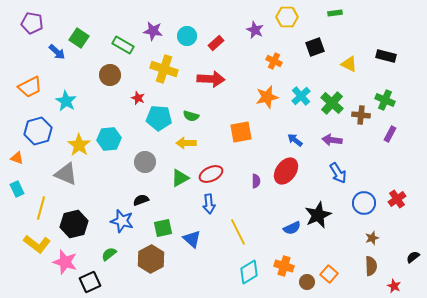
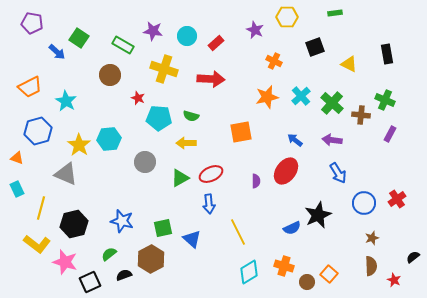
black rectangle at (386, 56): moved 1 px right, 2 px up; rotated 66 degrees clockwise
black semicircle at (141, 200): moved 17 px left, 75 px down
red star at (394, 286): moved 6 px up
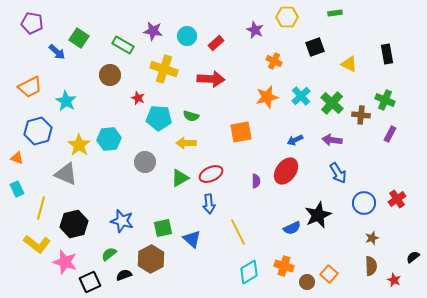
blue arrow at (295, 140): rotated 63 degrees counterclockwise
